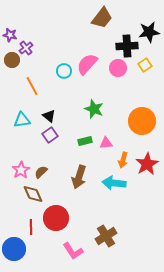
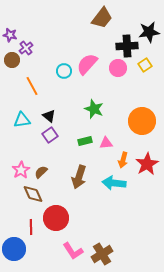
brown cross: moved 4 px left, 18 px down
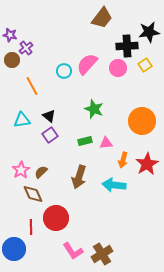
cyan arrow: moved 2 px down
